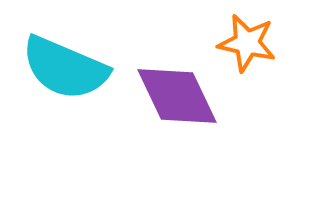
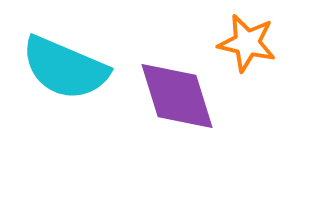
purple diamond: rotated 8 degrees clockwise
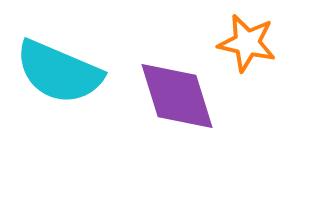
cyan semicircle: moved 6 px left, 4 px down
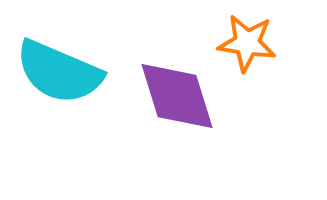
orange star: rotated 4 degrees counterclockwise
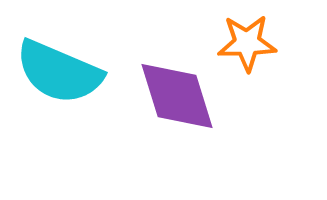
orange star: rotated 10 degrees counterclockwise
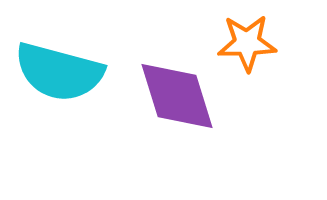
cyan semicircle: rotated 8 degrees counterclockwise
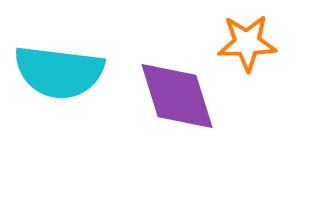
cyan semicircle: rotated 8 degrees counterclockwise
